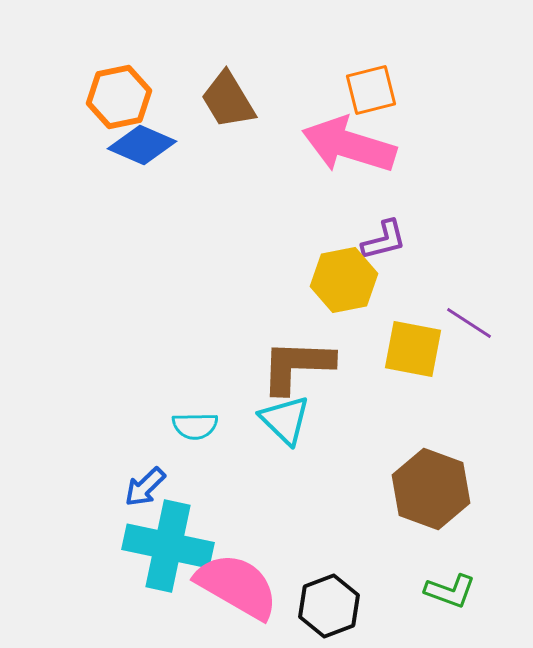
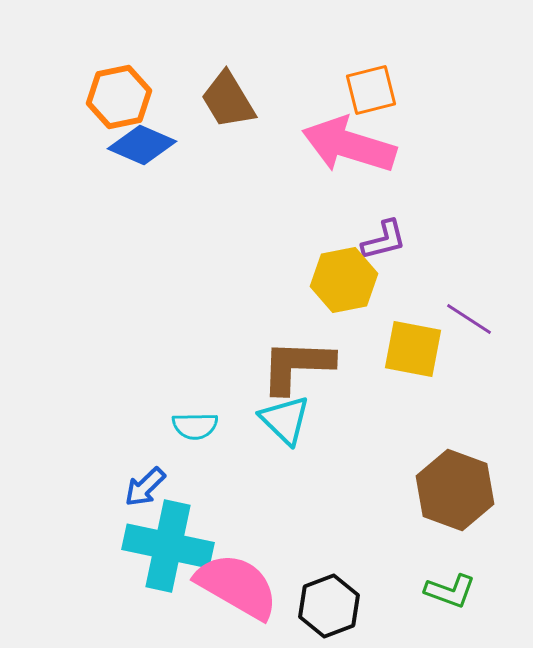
purple line: moved 4 px up
brown hexagon: moved 24 px right, 1 px down
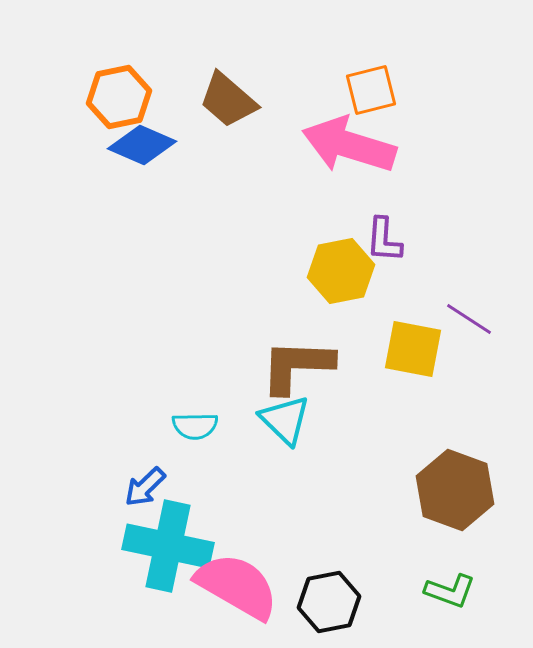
brown trapezoid: rotated 18 degrees counterclockwise
purple L-shape: rotated 108 degrees clockwise
yellow hexagon: moved 3 px left, 9 px up
black hexagon: moved 4 px up; rotated 10 degrees clockwise
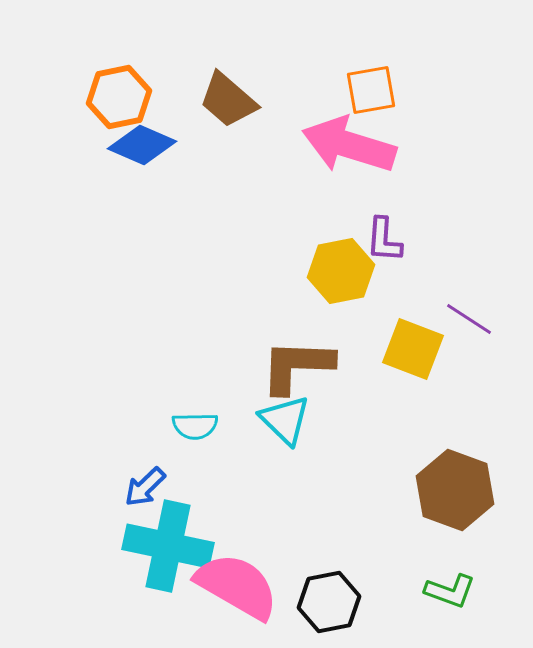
orange square: rotated 4 degrees clockwise
yellow square: rotated 10 degrees clockwise
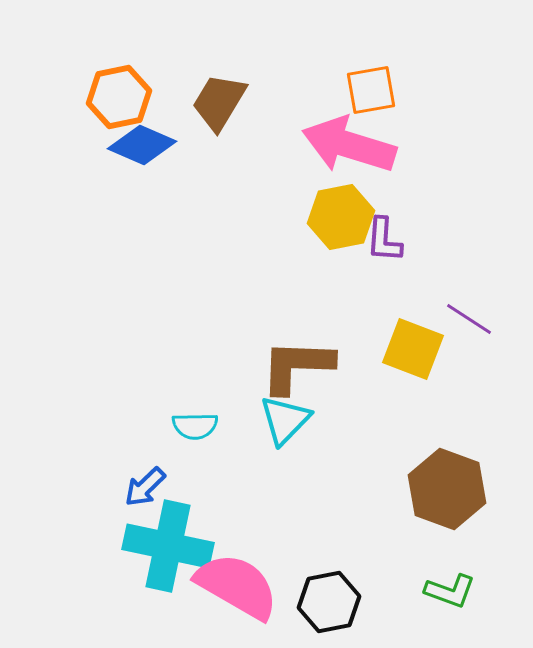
brown trapezoid: moved 9 px left, 2 px down; rotated 80 degrees clockwise
yellow hexagon: moved 54 px up
cyan triangle: rotated 30 degrees clockwise
brown hexagon: moved 8 px left, 1 px up
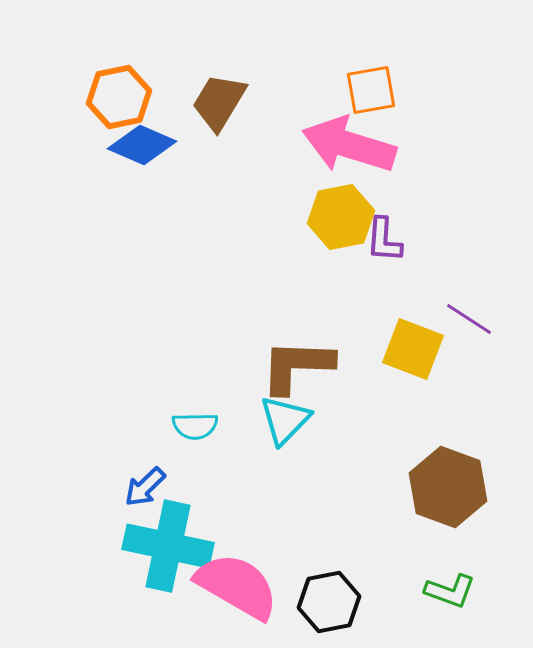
brown hexagon: moved 1 px right, 2 px up
